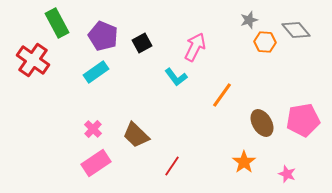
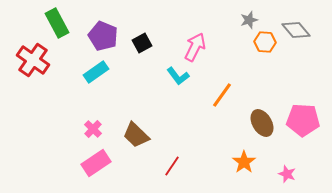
cyan L-shape: moved 2 px right, 1 px up
pink pentagon: rotated 12 degrees clockwise
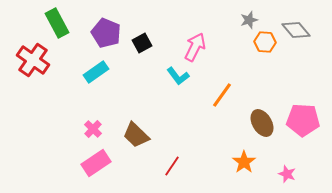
purple pentagon: moved 3 px right, 3 px up
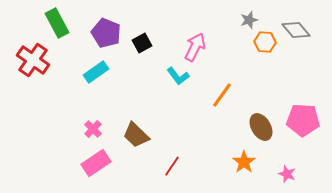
brown ellipse: moved 1 px left, 4 px down
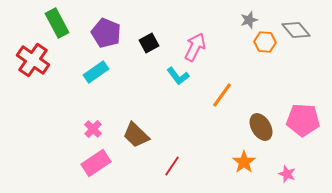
black square: moved 7 px right
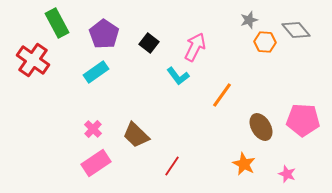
purple pentagon: moved 2 px left, 1 px down; rotated 12 degrees clockwise
black square: rotated 24 degrees counterclockwise
orange star: moved 2 px down; rotated 10 degrees counterclockwise
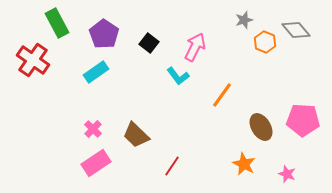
gray star: moved 5 px left
orange hexagon: rotated 20 degrees clockwise
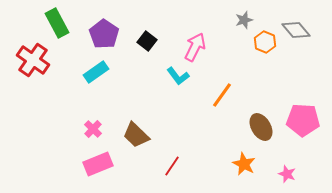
black square: moved 2 px left, 2 px up
pink rectangle: moved 2 px right, 1 px down; rotated 12 degrees clockwise
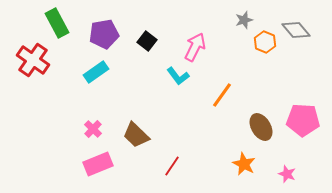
purple pentagon: rotated 28 degrees clockwise
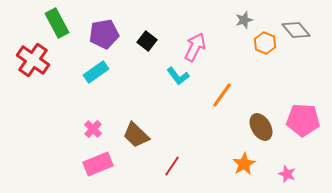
orange hexagon: moved 1 px down
orange star: rotated 15 degrees clockwise
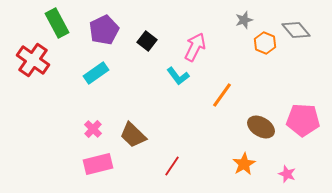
purple pentagon: moved 4 px up; rotated 16 degrees counterclockwise
cyan rectangle: moved 1 px down
brown ellipse: rotated 28 degrees counterclockwise
brown trapezoid: moved 3 px left
pink rectangle: rotated 8 degrees clockwise
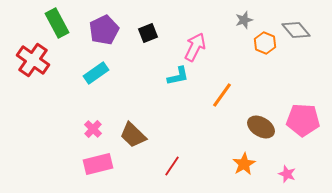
black square: moved 1 px right, 8 px up; rotated 30 degrees clockwise
cyan L-shape: rotated 65 degrees counterclockwise
